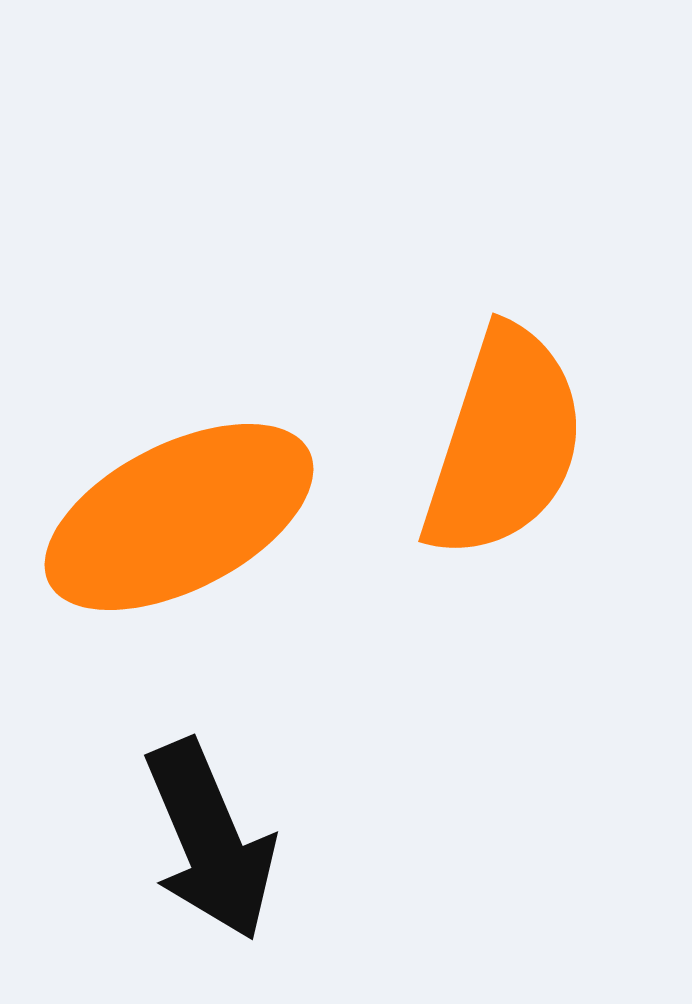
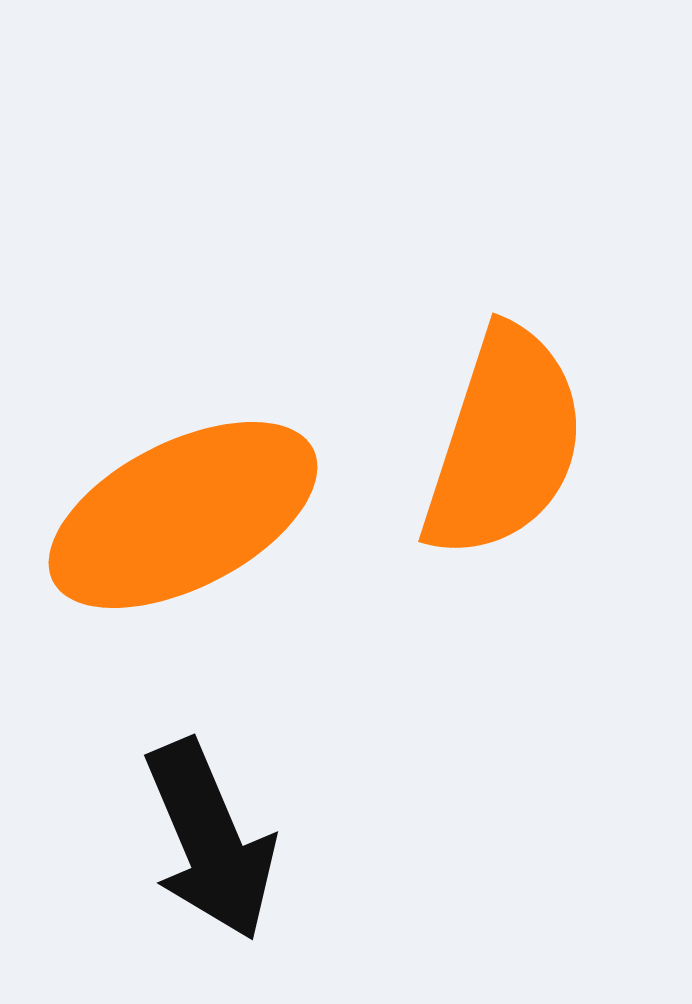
orange ellipse: moved 4 px right, 2 px up
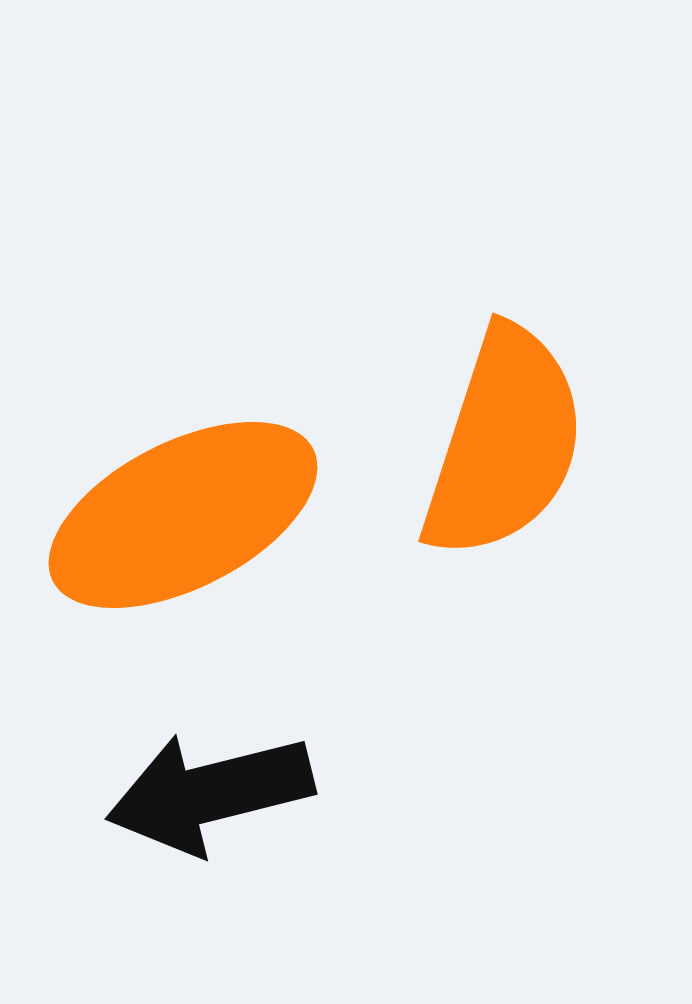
black arrow: moved 47 px up; rotated 99 degrees clockwise
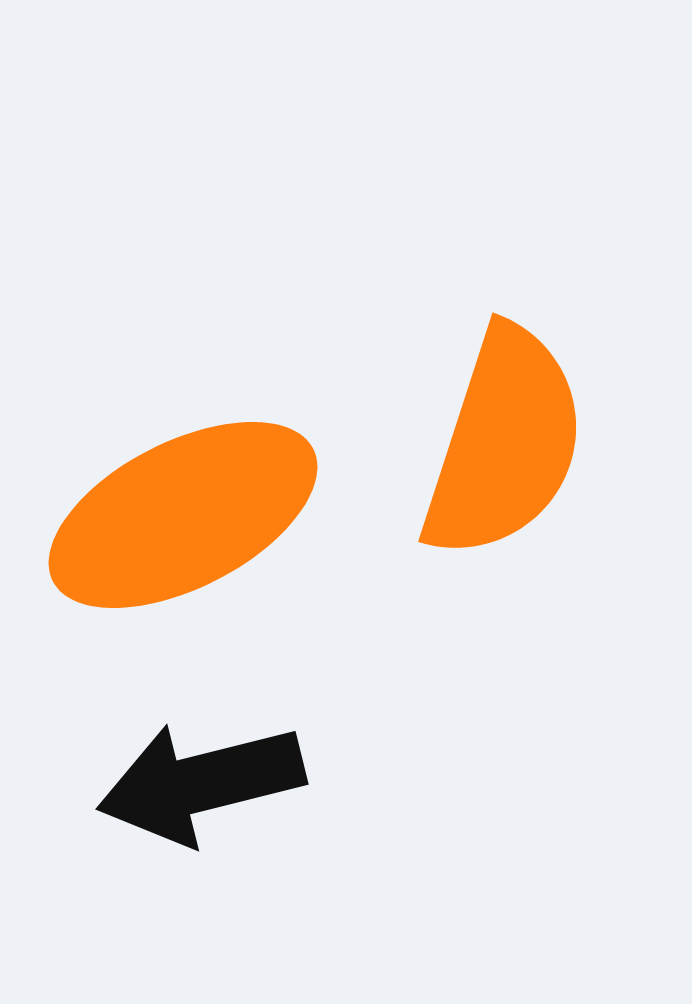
black arrow: moved 9 px left, 10 px up
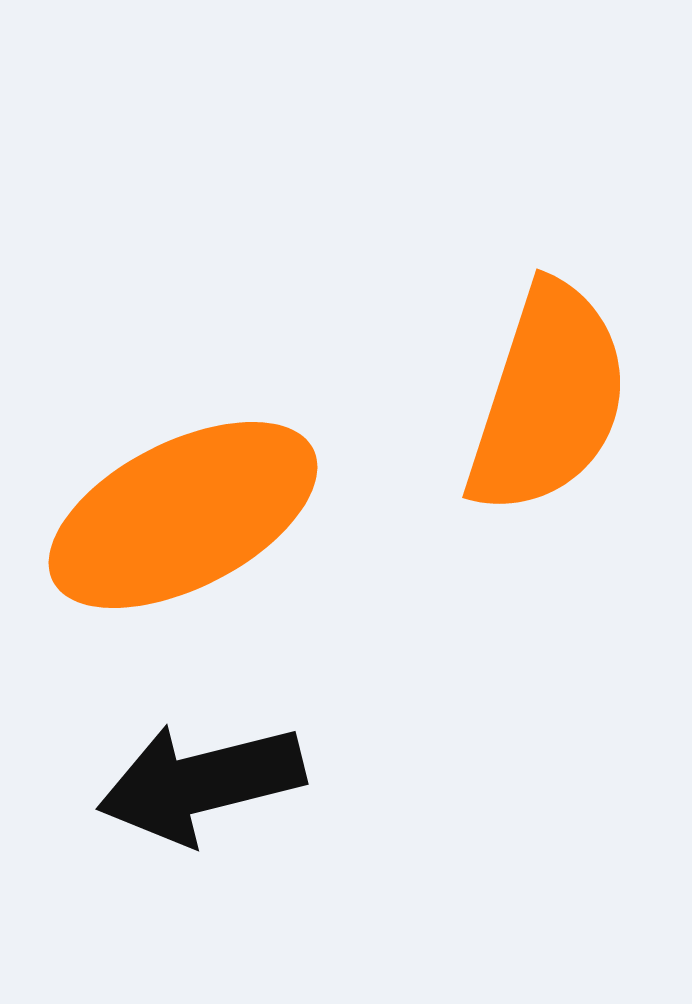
orange semicircle: moved 44 px right, 44 px up
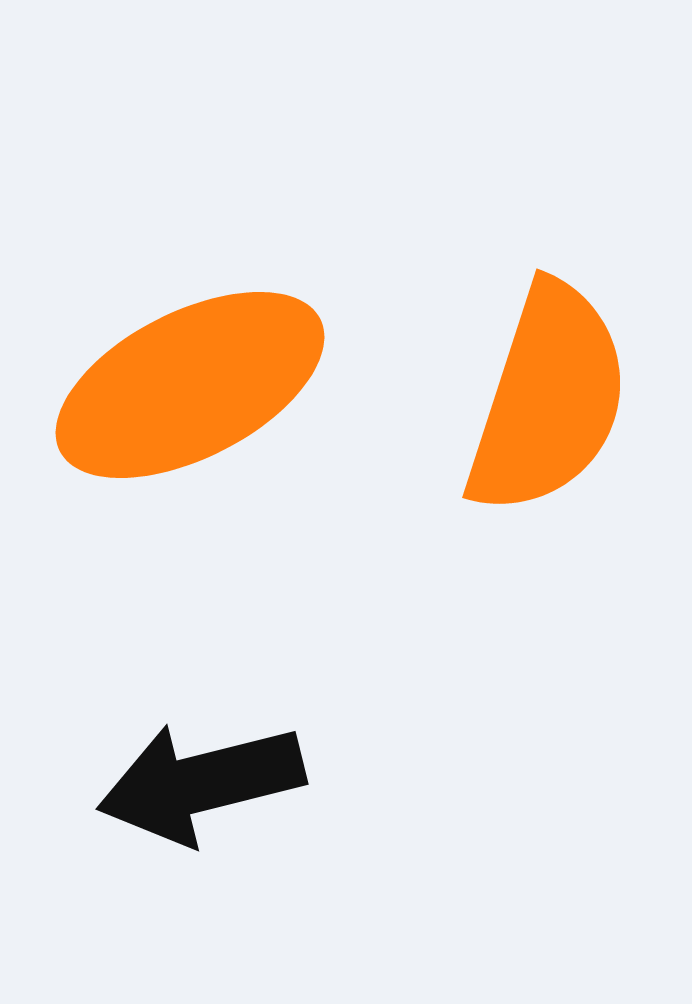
orange ellipse: moved 7 px right, 130 px up
